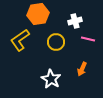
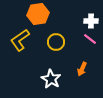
white cross: moved 16 px right; rotated 16 degrees clockwise
pink line: moved 2 px right; rotated 24 degrees clockwise
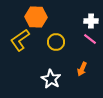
orange hexagon: moved 2 px left, 3 px down; rotated 10 degrees clockwise
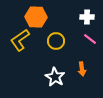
white cross: moved 4 px left, 4 px up
yellow circle: moved 1 px up
orange arrow: rotated 32 degrees counterclockwise
white star: moved 4 px right, 2 px up
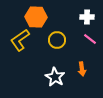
yellow circle: moved 1 px right, 1 px up
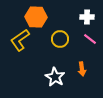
yellow circle: moved 3 px right, 1 px up
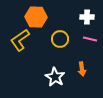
pink line: rotated 24 degrees counterclockwise
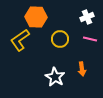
white cross: rotated 24 degrees counterclockwise
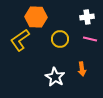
white cross: rotated 16 degrees clockwise
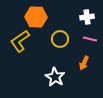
yellow L-shape: moved 1 px down
orange arrow: moved 2 px right, 6 px up; rotated 32 degrees clockwise
